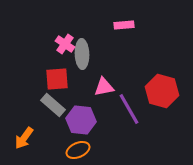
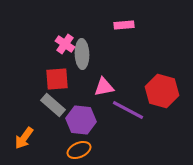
purple line: moved 1 px left, 1 px down; rotated 32 degrees counterclockwise
orange ellipse: moved 1 px right
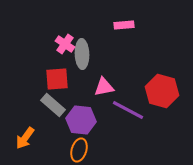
orange arrow: moved 1 px right
orange ellipse: rotated 50 degrees counterclockwise
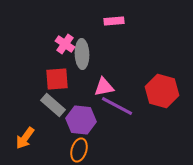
pink rectangle: moved 10 px left, 4 px up
purple line: moved 11 px left, 4 px up
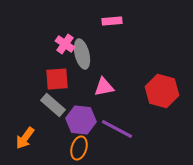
pink rectangle: moved 2 px left
gray ellipse: rotated 12 degrees counterclockwise
purple line: moved 23 px down
orange ellipse: moved 2 px up
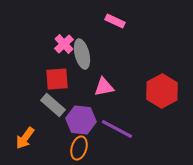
pink rectangle: moved 3 px right; rotated 30 degrees clockwise
pink cross: moved 1 px left; rotated 12 degrees clockwise
red hexagon: rotated 16 degrees clockwise
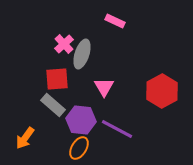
gray ellipse: rotated 32 degrees clockwise
pink triangle: rotated 50 degrees counterclockwise
orange ellipse: rotated 15 degrees clockwise
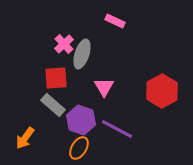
red square: moved 1 px left, 1 px up
purple hexagon: rotated 12 degrees clockwise
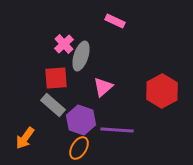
gray ellipse: moved 1 px left, 2 px down
pink triangle: moved 1 px left; rotated 20 degrees clockwise
purple line: moved 1 px down; rotated 24 degrees counterclockwise
